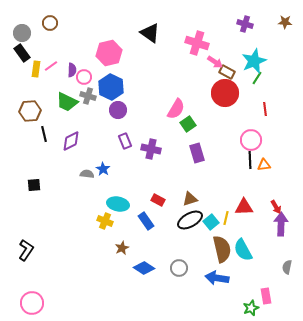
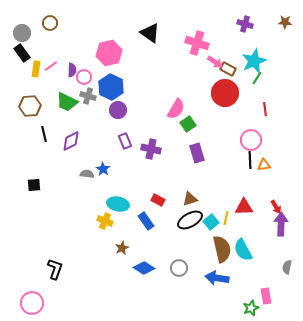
brown rectangle at (227, 72): moved 1 px right, 3 px up
brown hexagon at (30, 111): moved 5 px up
black L-shape at (26, 250): moved 29 px right, 19 px down; rotated 15 degrees counterclockwise
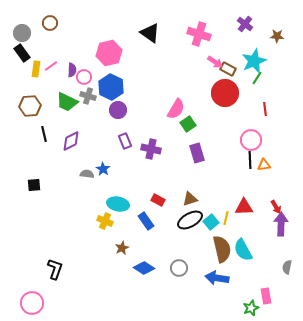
brown star at (285, 22): moved 8 px left, 14 px down
purple cross at (245, 24): rotated 21 degrees clockwise
pink cross at (197, 43): moved 2 px right, 9 px up
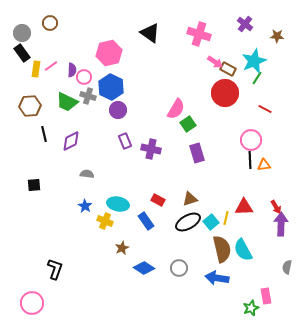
red line at (265, 109): rotated 56 degrees counterclockwise
blue star at (103, 169): moved 18 px left, 37 px down
black ellipse at (190, 220): moved 2 px left, 2 px down
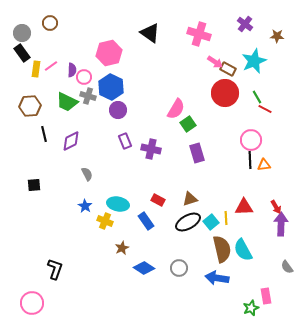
green line at (257, 78): moved 19 px down; rotated 64 degrees counterclockwise
gray semicircle at (87, 174): rotated 56 degrees clockwise
yellow line at (226, 218): rotated 16 degrees counterclockwise
gray semicircle at (287, 267): rotated 48 degrees counterclockwise
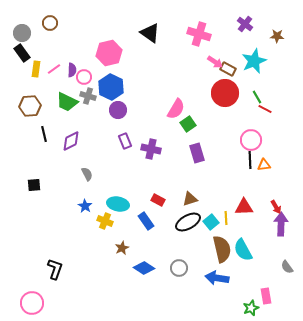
pink line at (51, 66): moved 3 px right, 3 px down
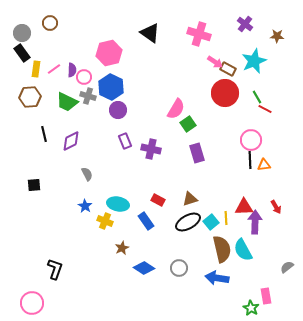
brown hexagon at (30, 106): moved 9 px up
purple arrow at (281, 224): moved 26 px left, 2 px up
gray semicircle at (287, 267): rotated 88 degrees clockwise
green star at (251, 308): rotated 21 degrees counterclockwise
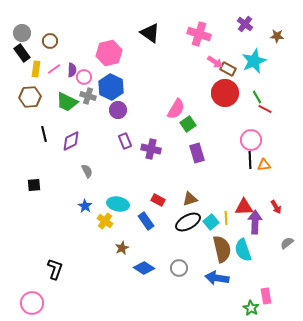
brown circle at (50, 23): moved 18 px down
gray semicircle at (87, 174): moved 3 px up
yellow cross at (105, 221): rotated 14 degrees clockwise
cyan semicircle at (243, 250): rotated 10 degrees clockwise
gray semicircle at (287, 267): moved 24 px up
